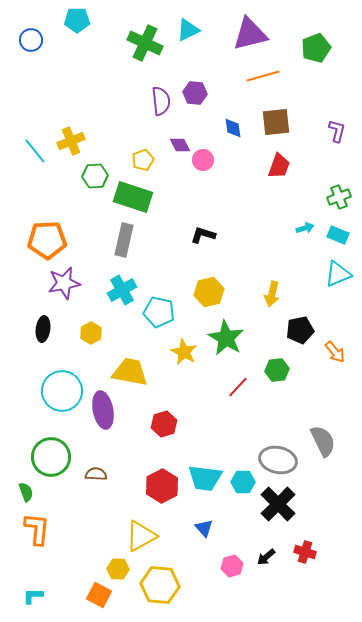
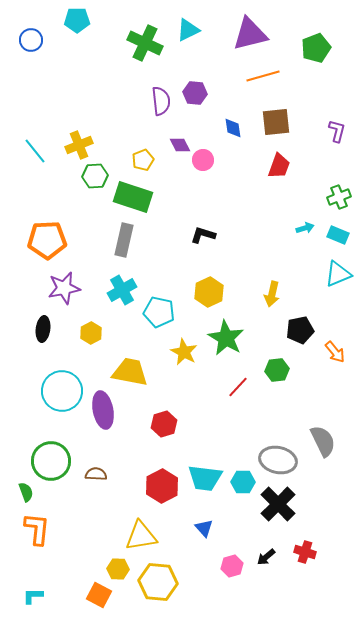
yellow cross at (71, 141): moved 8 px right, 4 px down
purple star at (64, 283): moved 5 px down
yellow hexagon at (209, 292): rotated 12 degrees counterclockwise
green circle at (51, 457): moved 4 px down
yellow triangle at (141, 536): rotated 20 degrees clockwise
yellow hexagon at (160, 585): moved 2 px left, 3 px up
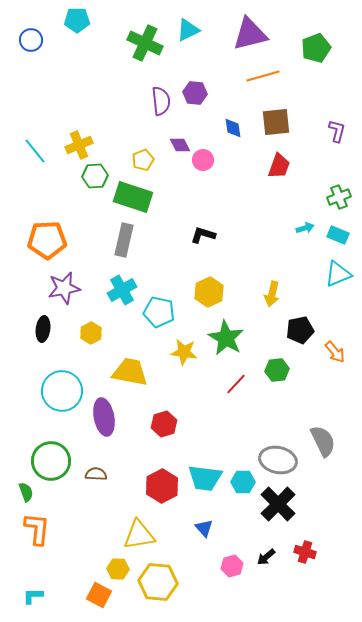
yellow star at (184, 352): rotated 20 degrees counterclockwise
red line at (238, 387): moved 2 px left, 3 px up
purple ellipse at (103, 410): moved 1 px right, 7 px down
yellow triangle at (141, 536): moved 2 px left, 1 px up
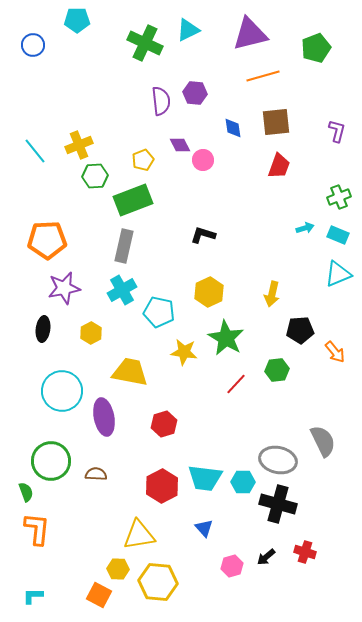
blue circle at (31, 40): moved 2 px right, 5 px down
green rectangle at (133, 197): moved 3 px down; rotated 39 degrees counterclockwise
gray rectangle at (124, 240): moved 6 px down
black pentagon at (300, 330): rotated 8 degrees clockwise
black cross at (278, 504): rotated 30 degrees counterclockwise
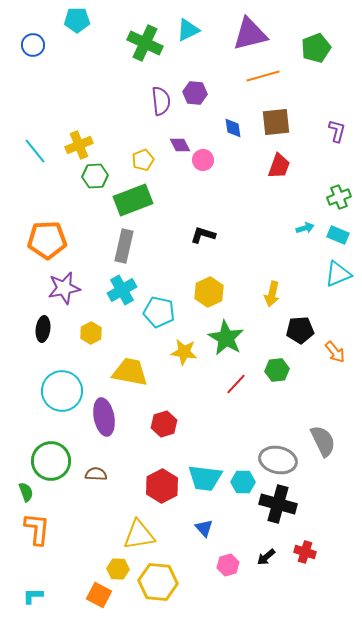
pink hexagon at (232, 566): moved 4 px left, 1 px up
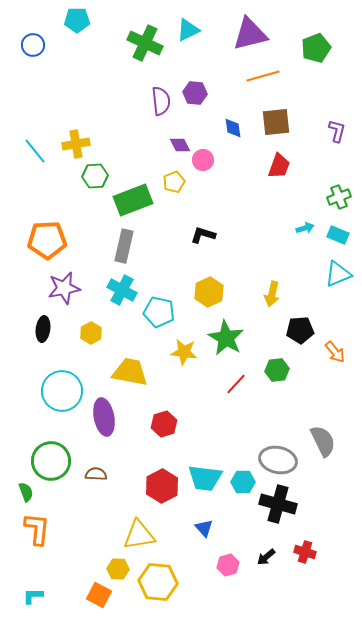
yellow cross at (79, 145): moved 3 px left, 1 px up; rotated 12 degrees clockwise
yellow pentagon at (143, 160): moved 31 px right, 22 px down
cyan cross at (122, 290): rotated 32 degrees counterclockwise
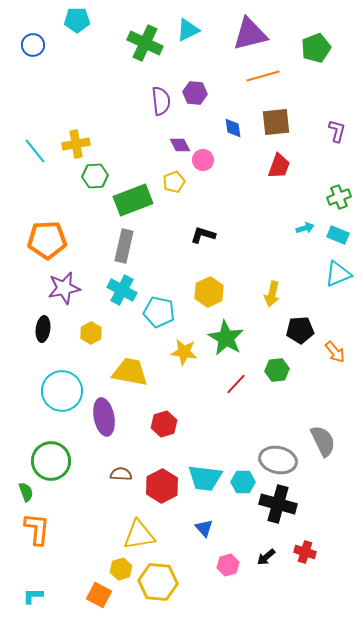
brown semicircle at (96, 474): moved 25 px right
yellow hexagon at (118, 569): moved 3 px right; rotated 20 degrees counterclockwise
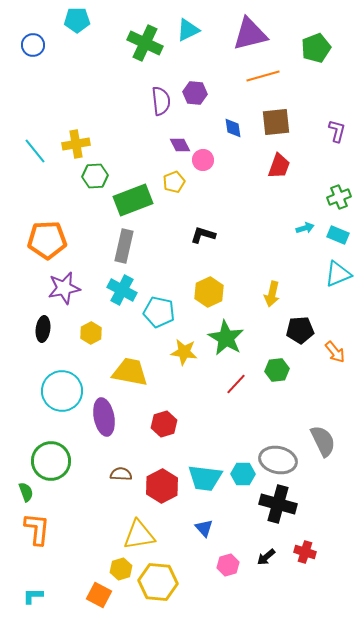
cyan hexagon at (243, 482): moved 8 px up
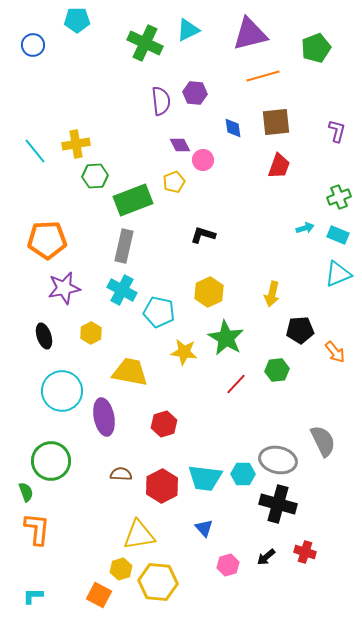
black ellipse at (43, 329): moved 1 px right, 7 px down; rotated 25 degrees counterclockwise
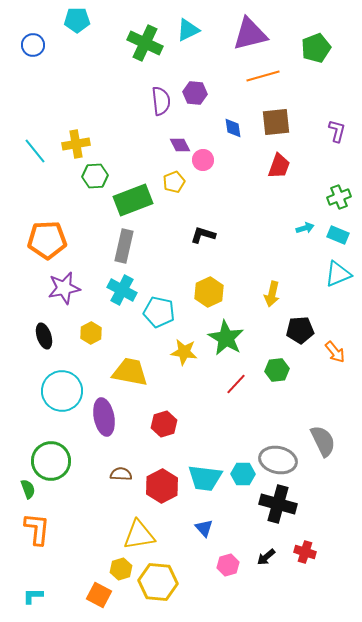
green semicircle at (26, 492): moved 2 px right, 3 px up
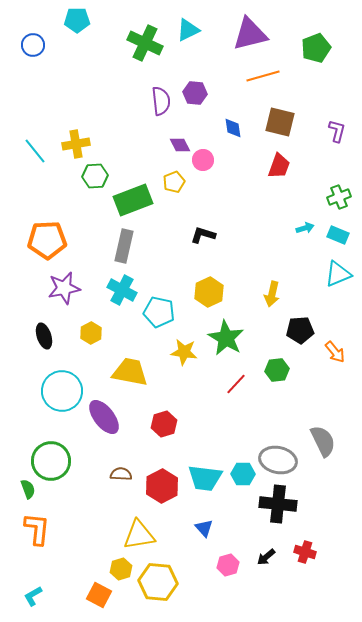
brown square at (276, 122): moved 4 px right; rotated 20 degrees clockwise
purple ellipse at (104, 417): rotated 27 degrees counterclockwise
black cross at (278, 504): rotated 9 degrees counterclockwise
cyan L-shape at (33, 596): rotated 30 degrees counterclockwise
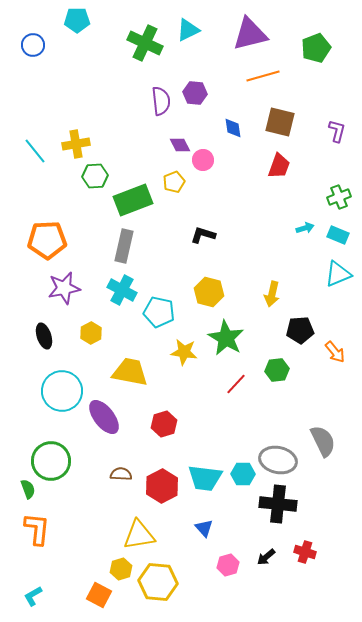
yellow hexagon at (209, 292): rotated 20 degrees counterclockwise
